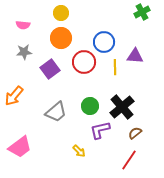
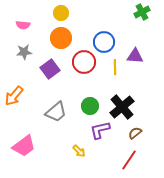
pink trapezoid: moved 4 px right, 1 px up
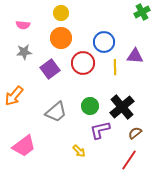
red circle: moved 1 px left, 1 px down
